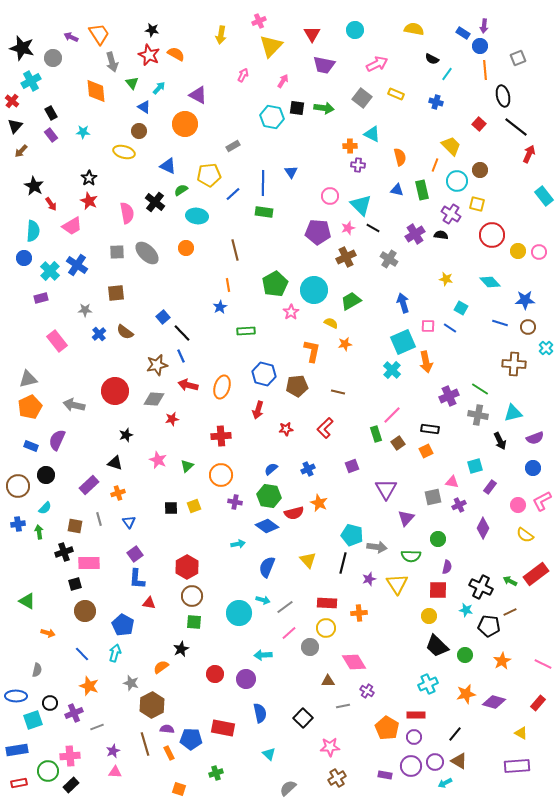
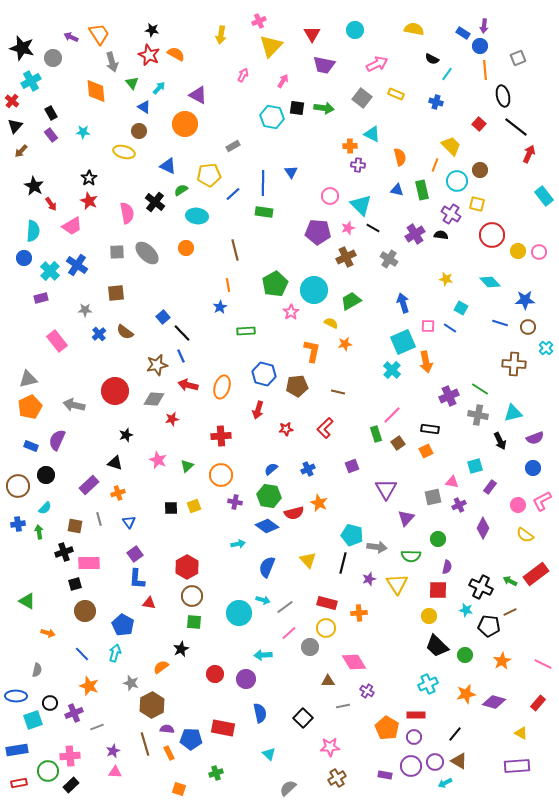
red rectangle at (327, 603): rotated 12 degrees clockwise
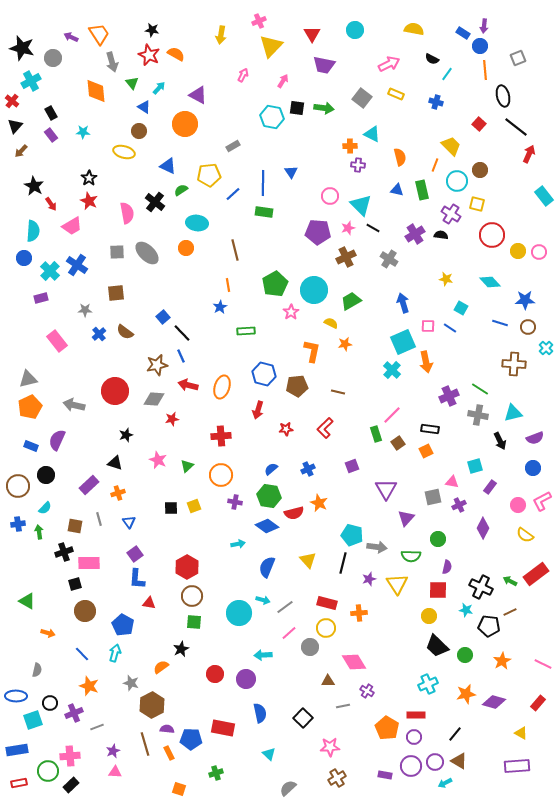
pink arrow at (377, 64): moved 12 px right
cyan ellipse at (197, 216): moved 7 px down
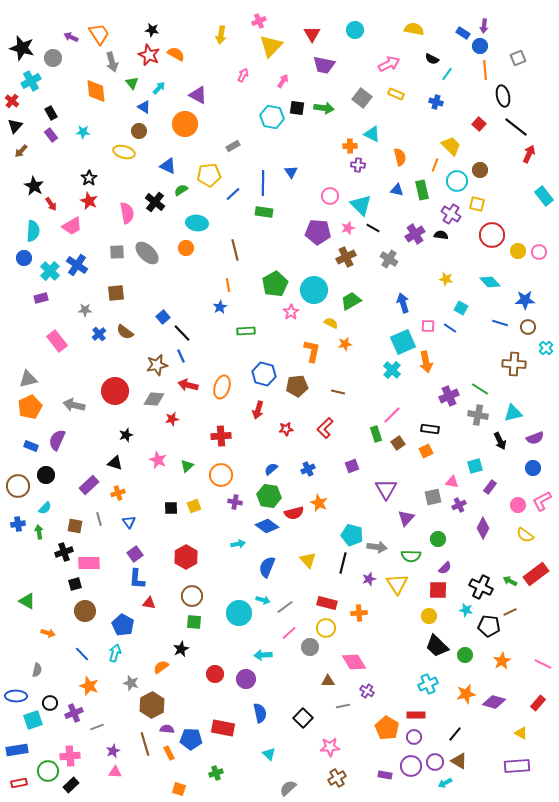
red hexagon at (187, 567): moved 1 px left, 10 px up
purple semicircle at (447, 567): moved 2 px left, 1 px down; rotated 32 degrees clockwise
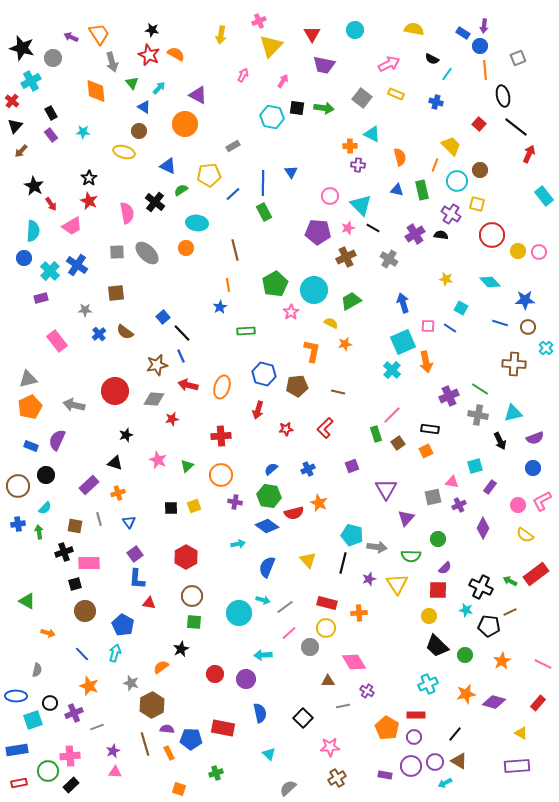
green rectangle at (264, 212): rotated 54 degrees clockwise
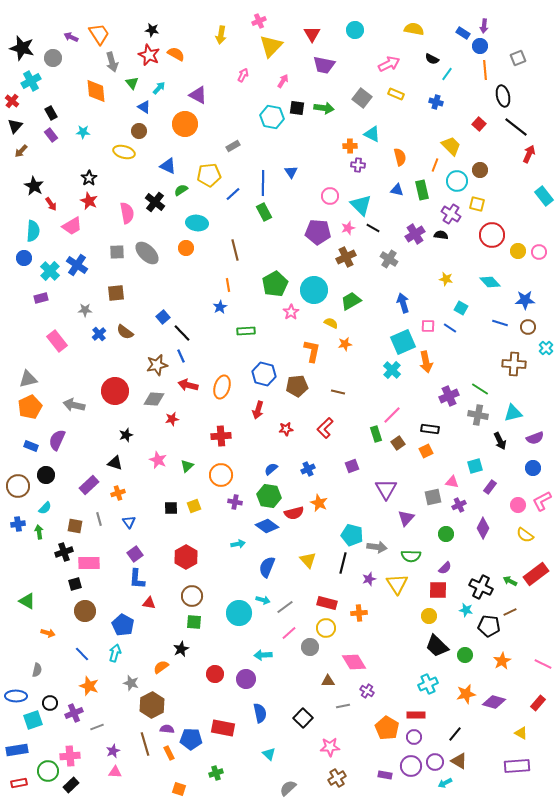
green circle at (438, 539): moved 8 px right, 5 px up
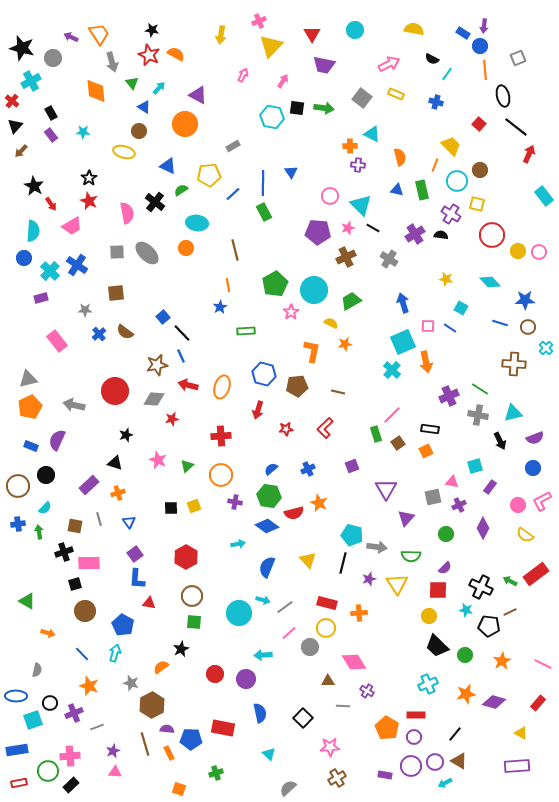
gray line at (343, 706): rotated 16 degrees clockwise
